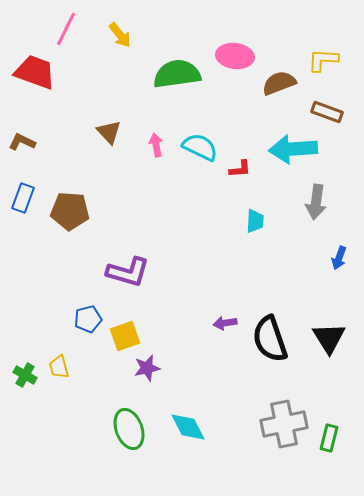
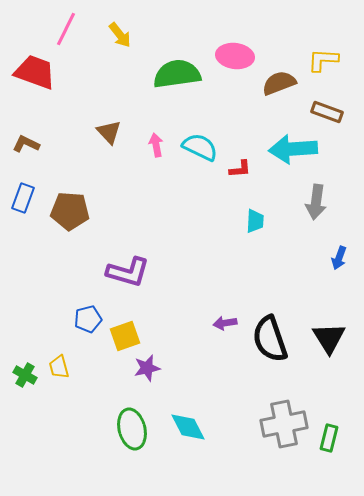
brown L-shape: moved 4 px right, 2 px down
green ellipse: moved 3 px right; rotated 6 degrees clockwise
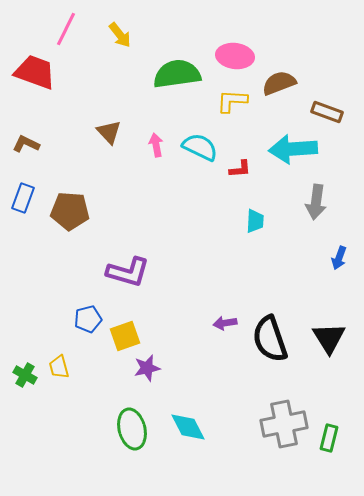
yellow L-shape: moved 91 px left, 41 px down
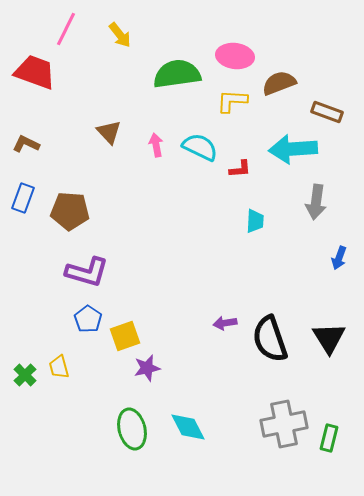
purple L-shape: moved 41 px left
blue pentagon: rotated 24 degrees counterclockwise
green cross: rotated 15 degrees clockwise
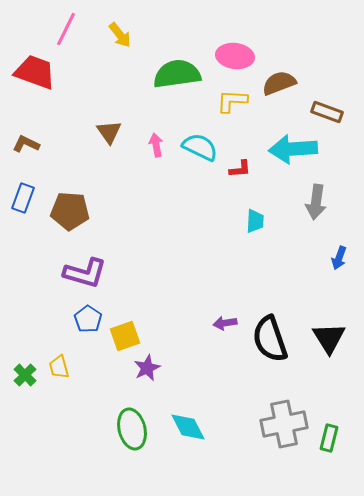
brown triangle: rotated 8 degrees clockwise
purple L-shape: moved 2 px left, 1 px down
purple star: rotated 12 degrees counterclockwise
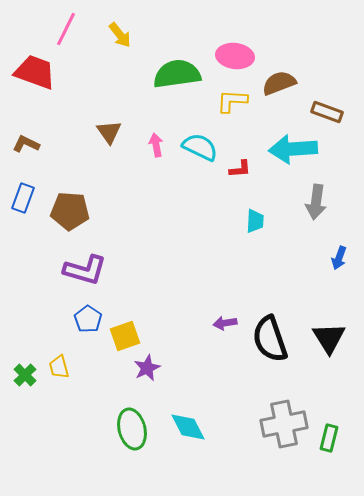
purple L-shape: moved 3 px up
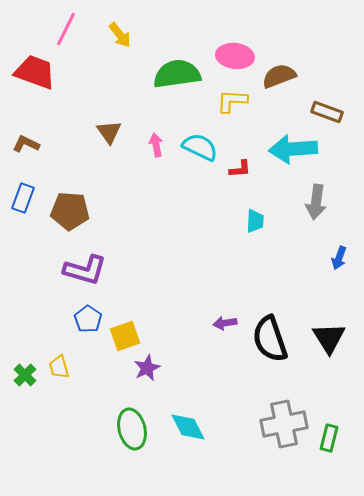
brown semicircle: moved 7 px up
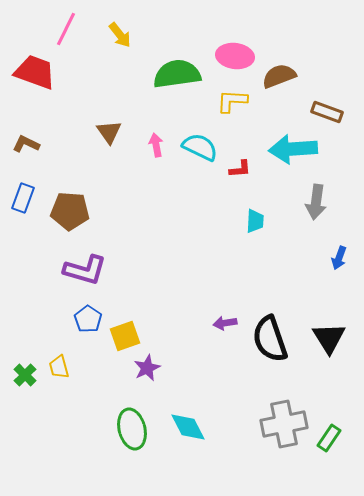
green rectangle: rotated 20 degrees clockwise
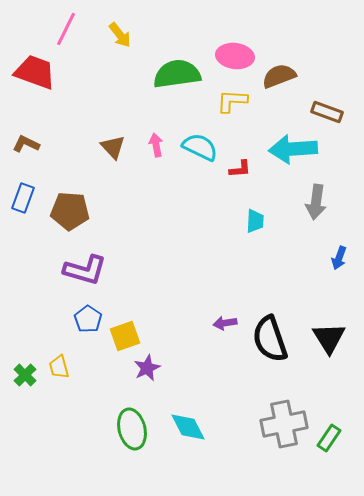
brown triangle: moved 4 px right, 15 px down; rotated 8 degrees counterclockwise
